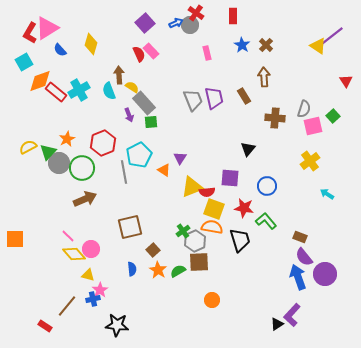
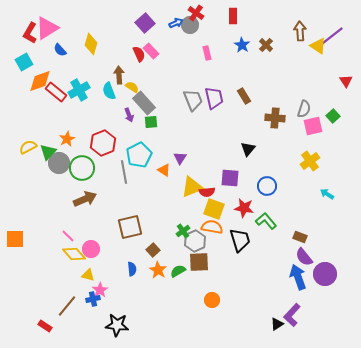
brown arrow at (264, 77): moved 36 px right, 46 px up
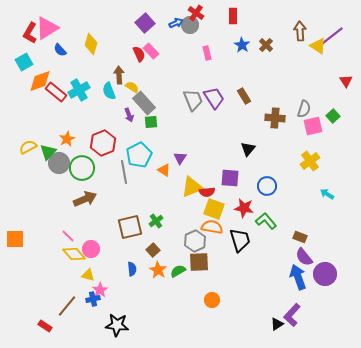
purple trapezoid at (214, 98): rotated 20 degrees counterclockwise
green cross at (183, 231): moved 27 px left, 10 px up
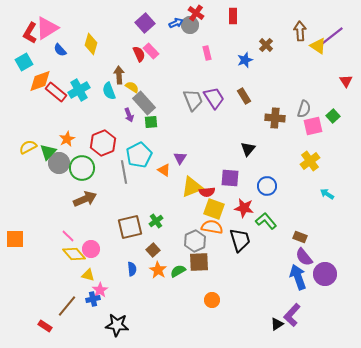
blue star at (242, 45): moved 3 px right, 15 px down; rotated 21 degrees clockwise
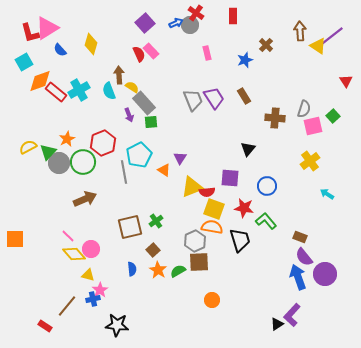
red L-shape at (30, 33): rotated 45 degrees counterclockwise
green circle at (82, 168): moved 1 px right, 6 px up
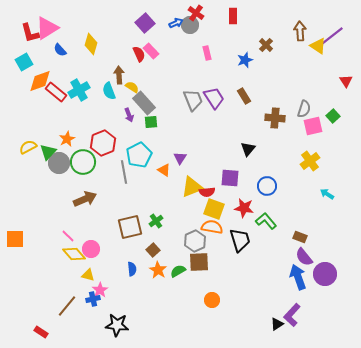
red rectangle at (45, 326): moved 4 px left, 6 px down
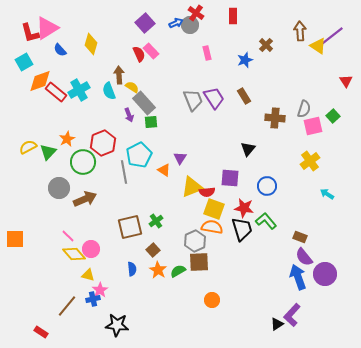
gray circle at (59, 163): moved 25 px down
black trapezoid at (240, 240): moved 2 px right, 11 px up
